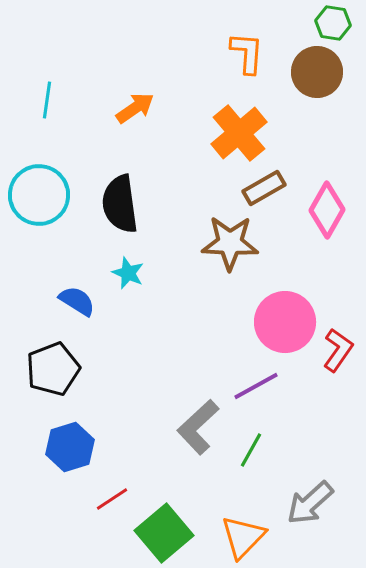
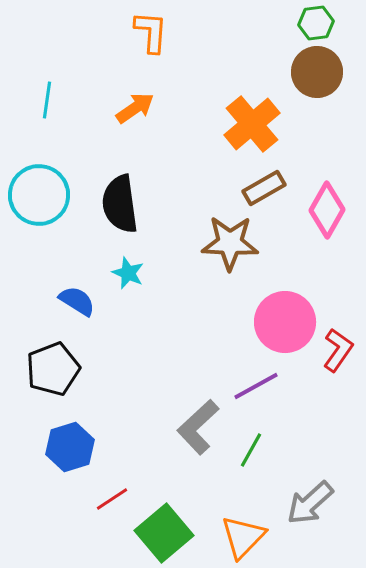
green hexagon: moved 17 px left; rotated 16 degrees counterclockwise
orange L-shape: moved 96 px left, 21 px up
orange cross: moved 13 px right, 9 px up
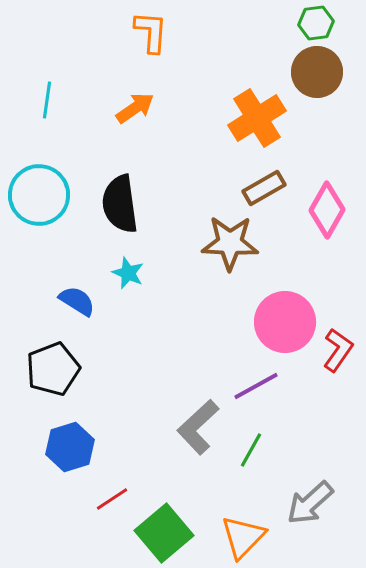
orange cross: moved 5 px right, 6 px up; rotated 8 degrees clockwise
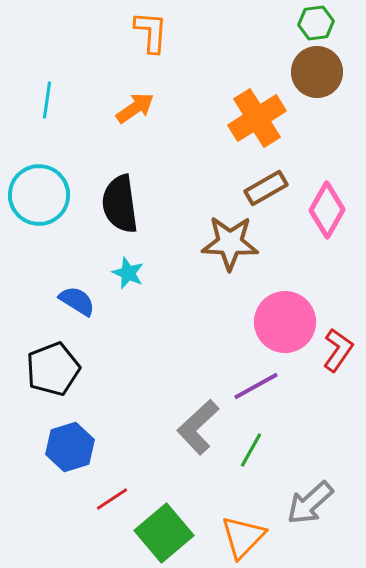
brown rectangle: moved 2 px right
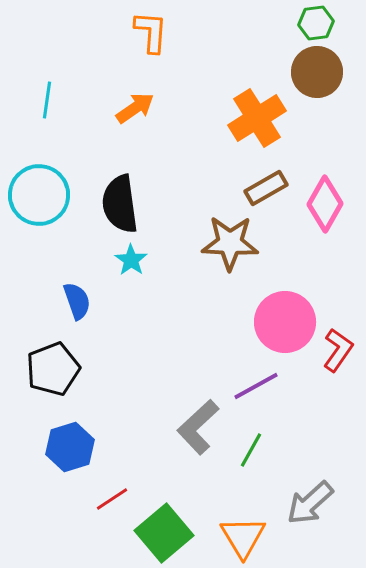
pink diamond: moved 2 px left, 6 px up
cyan star: moved 3 px right, 13 px up; rotated 12 degrees clockwise
blue semicircle: rotated 39 degrees clockwise
orange triangle: rotated 15 degrees counterclockwise
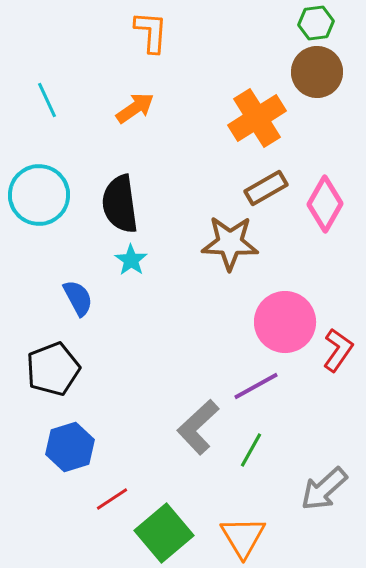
cyan line: rotated 33 degrees counterclockwise
blue semicircle: moved 1 px right, 3 px up; rotated 9 degrees counterclockwise
gray arrow: moved 14 px right, 14 px up
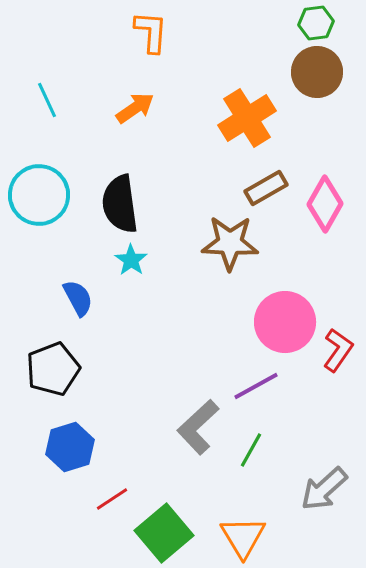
orange cross: moved 10 px left
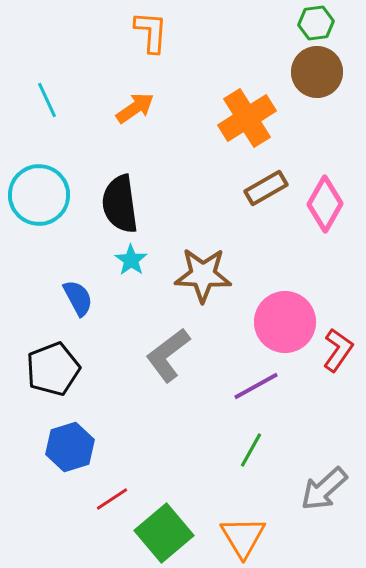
brown star: moved 27 px left, 32 px down
gray L-shape: moved 30 px left, 72 px up; rotated 6 degrees clockwise
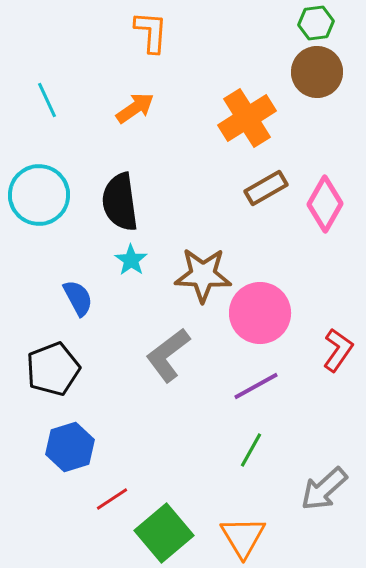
black semicircle: moved 2 px up
pink circle: moved 25 px left, 9 px up
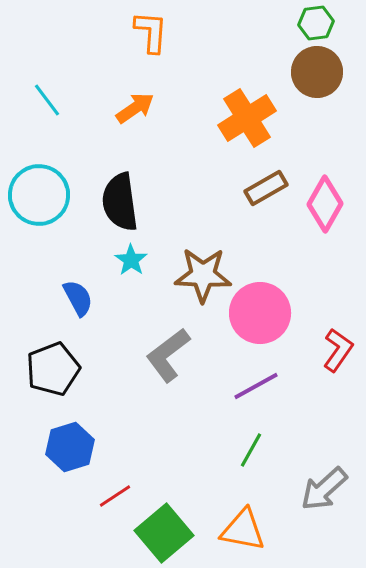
cyan line: rotated 12 degrees counterclockwise
red line: moved 3 px right, 3 px up
orange triangle: moved 7 px up; rotated 48 degrees counterclockwise
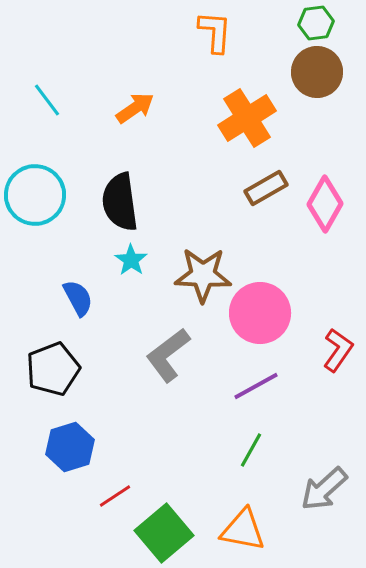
orange L-shape: moved 64 px right
cyan circle: moved 4 px left
